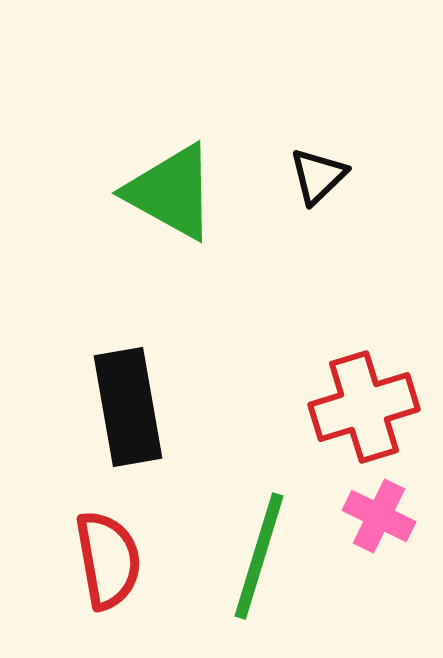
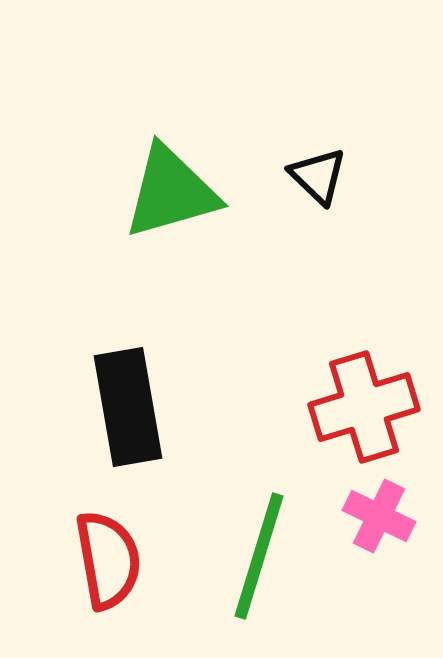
black triangle: rotated 32 degrees counterclockwise
green triangle: rotated 45 degrees counterclockwise
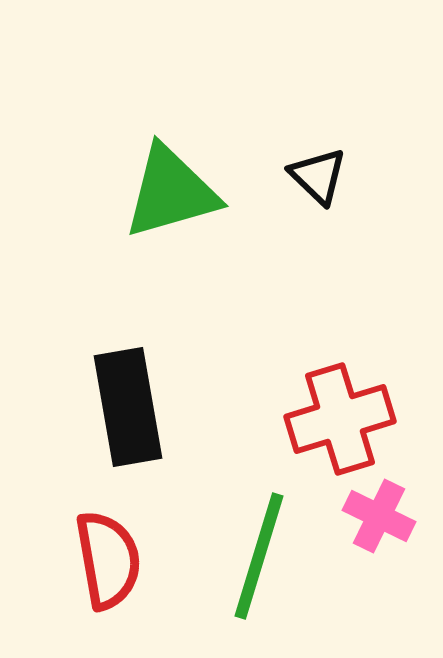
red cross: moved 24 px left, 12 px down
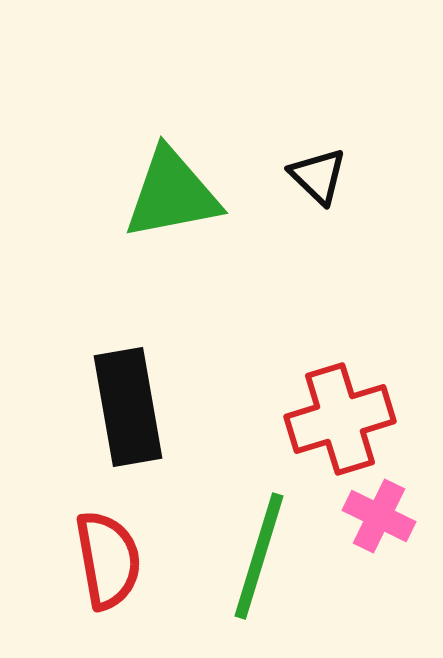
green triangle: moved 1 px right, 2 px down; rotated 5 degrees clockwise
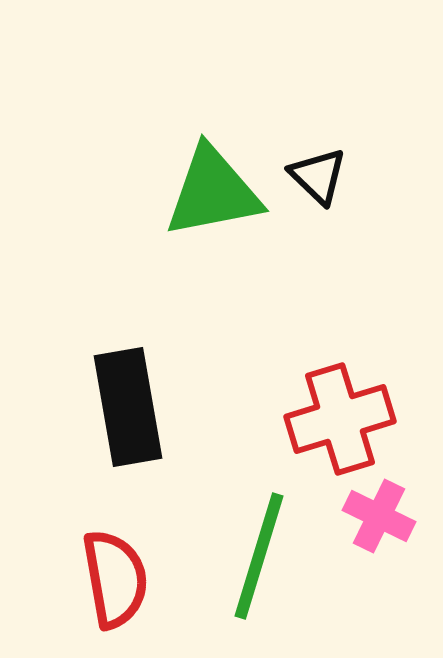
green triangle: moved 41 px right, 2 px up
red semicircle: moved 7 px right, 19 px down
